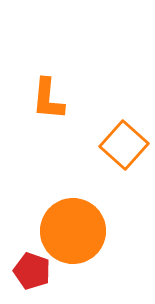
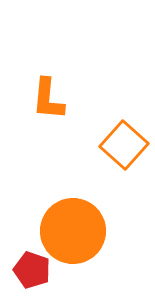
red pentagon: moved 1 px up
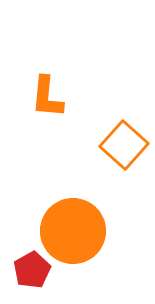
orange L-shape: moved 1 px left, 2 px up
red pentagon: rotated 24 degrees clockwise
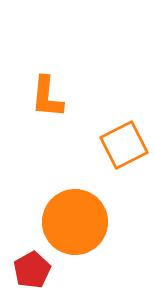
orange square: rotated 21 degrees clockwise
orange circle: moved 2 px right, 9 px up
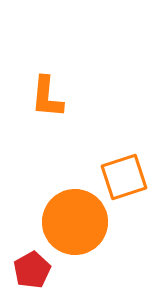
orange square: moved 32 px down; rotated 9 degrees clockwise
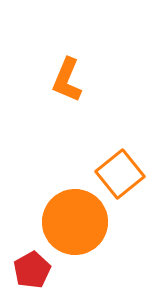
orange L-shape: moved 20 px right, 17 px up; rotated 18 degrees clockwise
orange square: moved 4 px left, 3 px up; rotated 21 degrees counterclockwise
